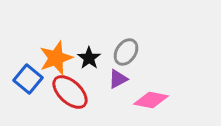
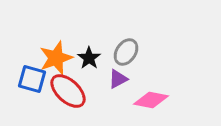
blue square: moved 4 px right; rotated 24 degrees counterclockwise
red ellipse: moved 2 px left, 1 px up
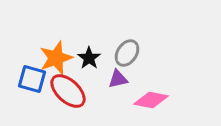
gray ellipse: moved 1 px right, 1 px down
purple triangle: rotated 15 degrees clockwise
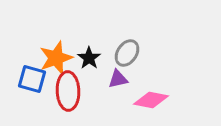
red ellipse: rotated 45 degrees clockwise
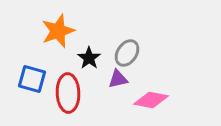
orange star: moved 2 px right, 27 px up
red ellipse: moved 2 px down
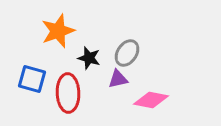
black star: rotated 20 degrees counterclockwise
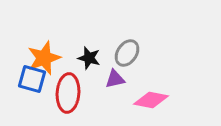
orange star: moved 14 px left, 27 px down
purple triangle: moved 3 px left
red ellipse: rotated 6 degrees clockwise
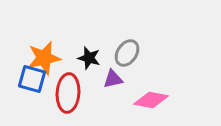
orange star: rotated 8 degrees clockwise
purple triangle: moved 2 px left
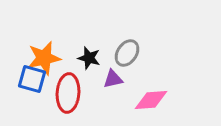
pink diamond: rotated 16 degrees counterclockwise
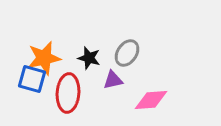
purple triangle: moved 1 px down
